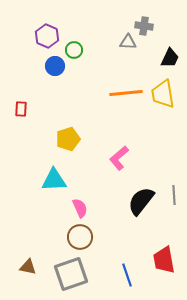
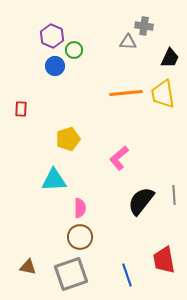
purple hexagon: moved 5 px right
pink semicircle: rotated 24 degrees clockwise
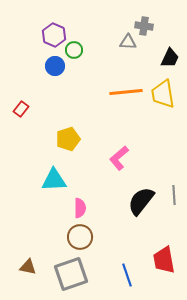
purple hexagon: moved 2 px right, 1 px up
orange line: moved 1 px up
red rectangle: rotated 35 degrees clockwise
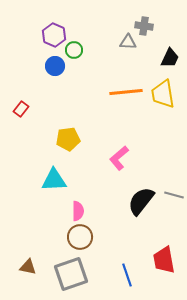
yellow pentagon: rotated 10 degrees clockwise
gray line: rotated 72 degrees counterclockwise
pink semicircle: moved 2 px left, 3 px down
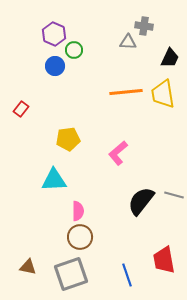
purple hexagon: moved 1 px up
pink L-shape: moved 1 px left, 5 px up
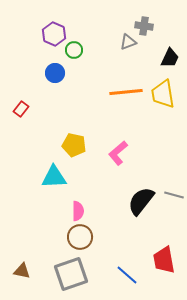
gray triangle: rotated 24 degrees counterclockwise
blue circle: moved 7 px down
yellow pentagon: moved 6 px right, 6 px down; rotated 20 degrees clockwise
cyan triangle: moved 3 px up
brown triangle: moved 6 px left, 4 px down
blue line: rotated 30 degrees counterclockwise
